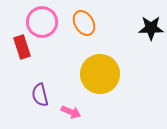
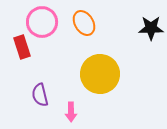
pink arrow: rotated 66 degrees clockwise
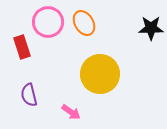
pink circle: moved 6 px right
purple semicircle: moved 11 px left
pink arrow: rotated 54 degrees counterclockwise
